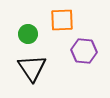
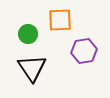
orange square: moved 2 px left
purple hexagon: rotated 15 degrees counterclockwise
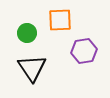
green circle: moved 1 px left, 1 px up
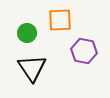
purple hexagon: rotated 20 degrees clockwise
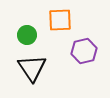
green circle: moved 2 px down
purple hexagon: rotated 25 degrees counterclockwise
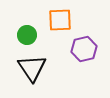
purple hexagon: moved 2 px up
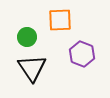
green circle: moved 2 px down
purple hexagon: moved 2 px left, 5 px down; rotated 25 degrees counterclockwise
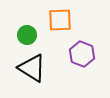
green circle: moved 2 px up
black triangle: rotated 24 degrees counterclockwise
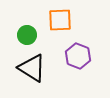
purple hexagon: moved 4 px left, 2 px down
